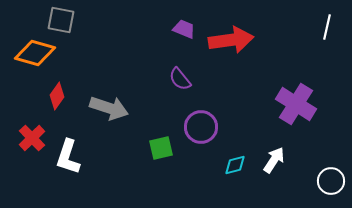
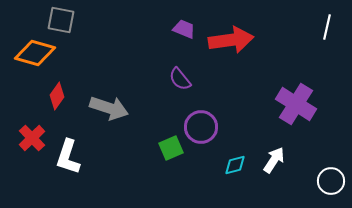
green square: moved 10 px right; rotated 10 degrees counterclockwise
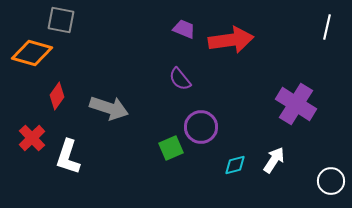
orange diamond: moved 3 px left
